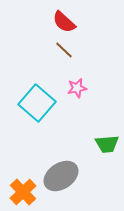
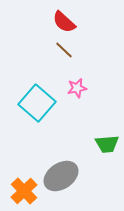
orange cross: moved 1 px right, 1 px up
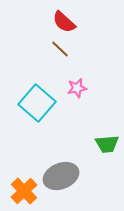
brown line: moved 4 px left, 1 px up
gray ellipse: rotated 12 degrees clockwise
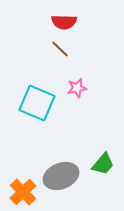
red semicircle: rotated 40 degrees counterclockwise
cyan square: rotated 18 degrees counterclockwise
green trapezoid: moved 4 px left, 20 px down; rotated 45 degrees counterclockwise
orange cross: moved 1 px left, 1 px down
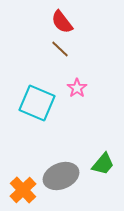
red semicircle: moved 2 px left; rotated 50 degrees clockwise
pink star: rotated 24 degrees counterclockwise
orange cross: moved 2 px up
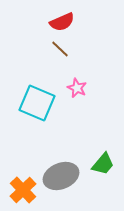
red semicircle: rotated 75 degrees counterclockwise
pink star: rotated 12 degrees counterclockwise
